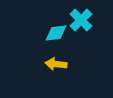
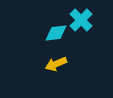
yellow arrow: rotated 30 degrees counterclockwise
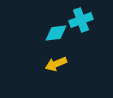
cyan cross: rotated 25 degrees clockwise
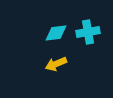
cyan cross: moved 7 px right, 12 px down; rotated 10 degrees clockwise
